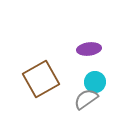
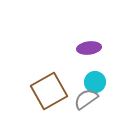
purple ellipse: moved 1 px up
brown square: moved 8 px right, 12 px down
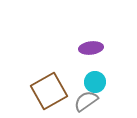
purple ellipse: moved 2 px right
gray semicircle: moved 2 px down
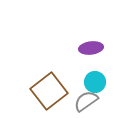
brown square: rotated 9 degrees counterclockwise
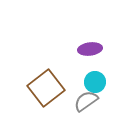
purple ellipse: moved 1 px left, 1 px down
brown square: moved 3 px left, 3 px up
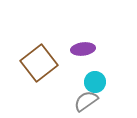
purple ellipse: moved 7 px left
brown square: moved 7 px left, 25 px up
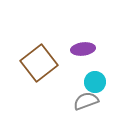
gray semicircle: rotated 15 degrees clockwise
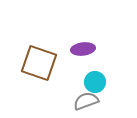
brown square: rotated 33 degrees counterclockwise
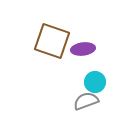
brown square: moved 13 px right, 22 px up
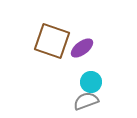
purple ellipse: moved 1 px left, 1 px up; rotated 30 degrees counterclockwise
cyan circle: moved 4 px left
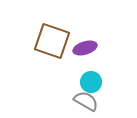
purple ellipse: moved 3 px right; rotated 20 degrees clockwise
gray semicircle: rotated 50 degrees clockwise
